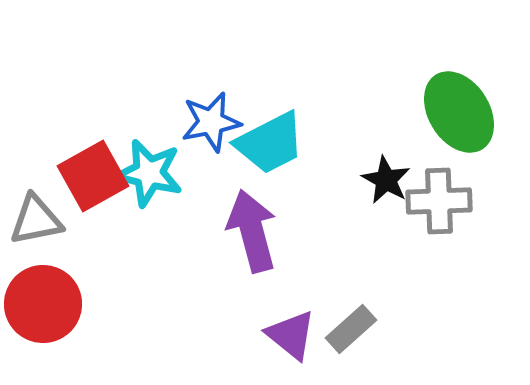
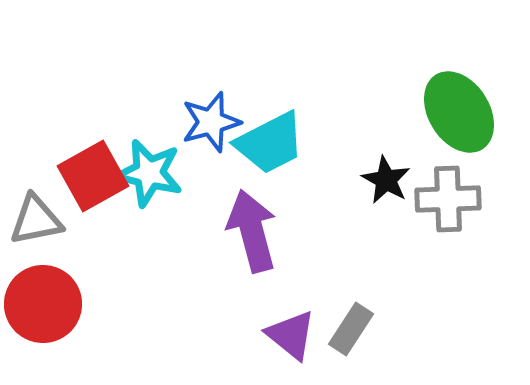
blue star: rotated 4 degrees counterclockwise
gray cross: moved 9 px right, 2 px up
gray rectangle: rotated 15 degrees counterclockwise
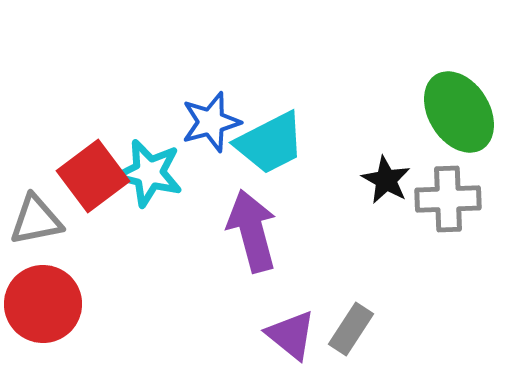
red square: rotated 8 degrees counterclockwise
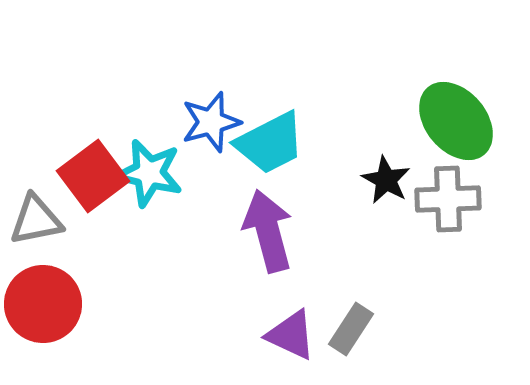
green ellipse: moved 3 px left, 9 px down; rotated 8 degrees counterclockwise
purple arrow: moved 16 px right
purple triangle: rotated 14 degrees counterclockwise
